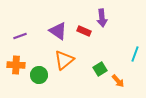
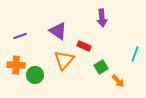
red rectangle: moved 15 px down
orange triangle: rotated 10 degrees counterclockwise
green square: moved 1 px right, 2 px up
green circle: moved 4 px left
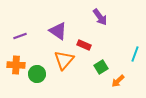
purple arrow: moved 2 px left, 1 px up; rotated 30 degrees counterclockwise
red rectangle: moved 1 px up
green circle: moved 2 px right, 1 px up
orange arrow: rotated 88 degrees clockwise
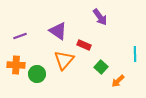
cyan line: rotated 21 degrees counterclockwise
green square: rotated 16 degrees counterclockwise
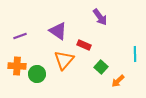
orange cross: moved 1 px right, 1 px down
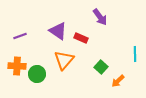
red rectangle: moved 3 px left, 7 px up
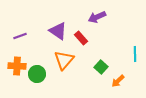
purple arrow: moved 3 px left; rotated 102 degrees clockwise
red rectangle: rotated 24 degrees clockwise
